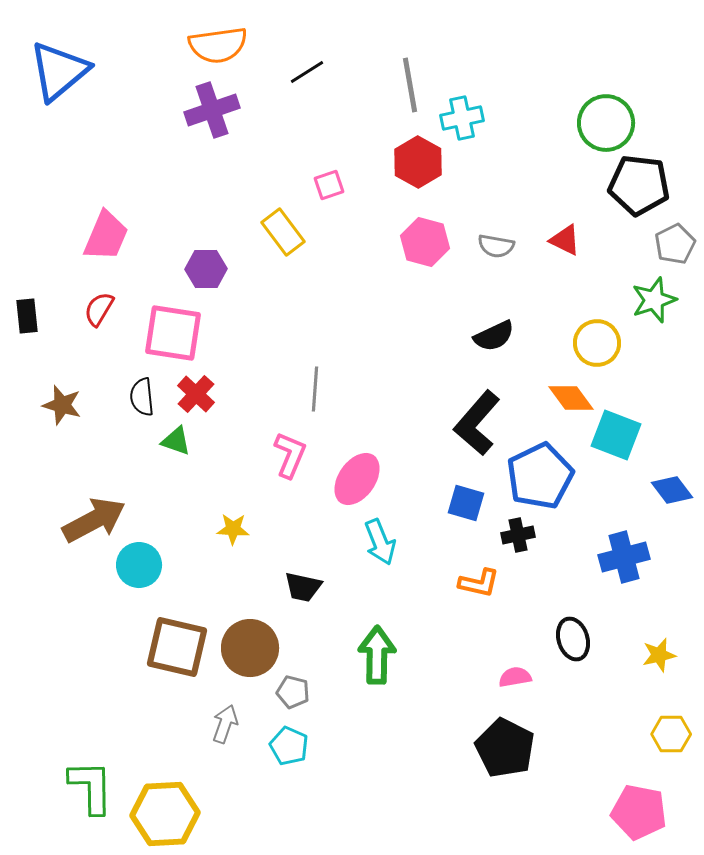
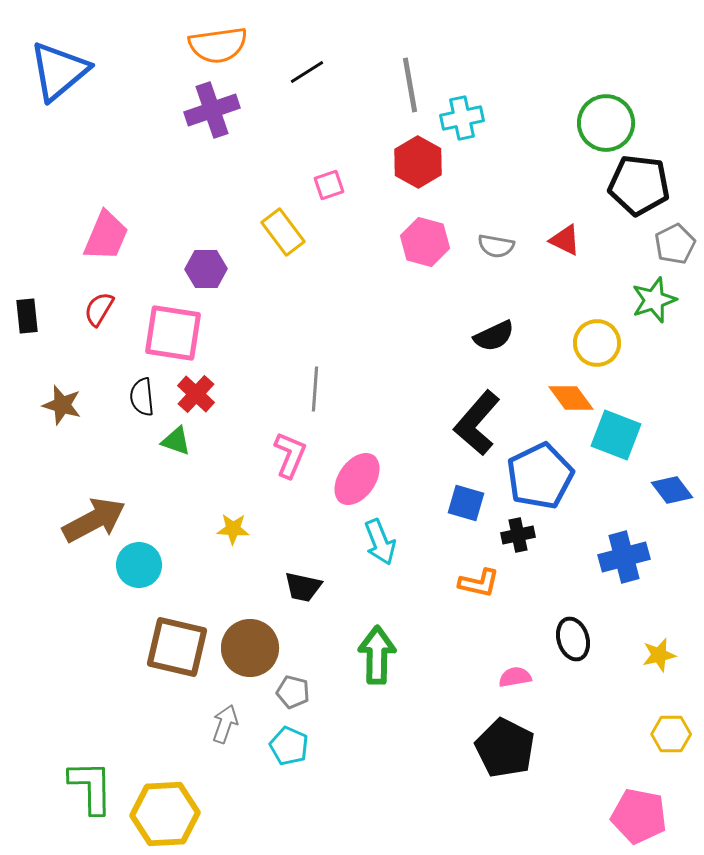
pink pentagon at (639, 812): moved 4 px down
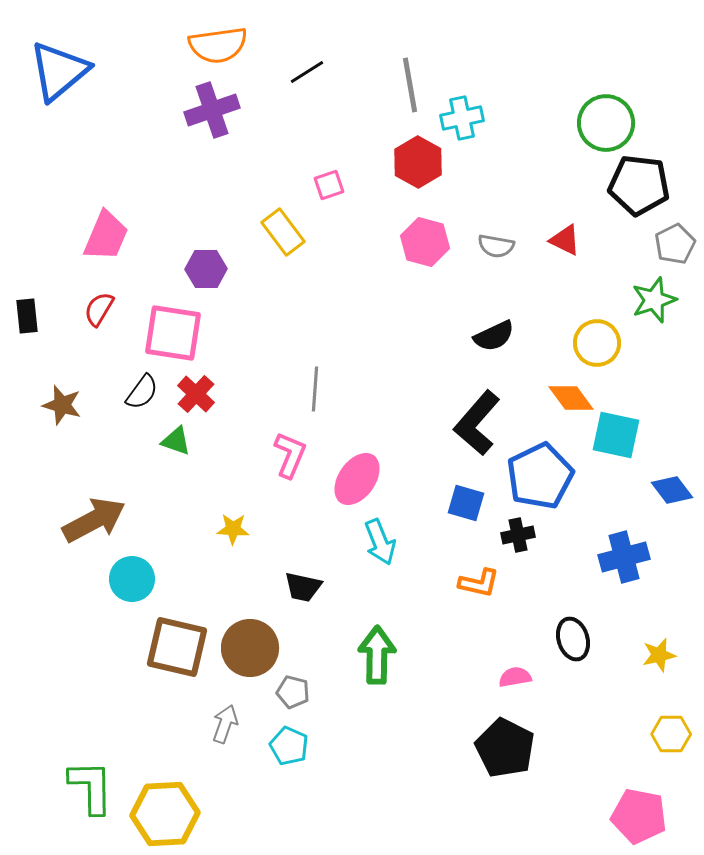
black semicircle at (142, 397): moved 5 px up; rotated 138 degrees counterclockwise
cyan square at (616, 435): rotated 9 degrees counterclockwise
cyan circle at (139, 565): moved 7 px left, 14 px down
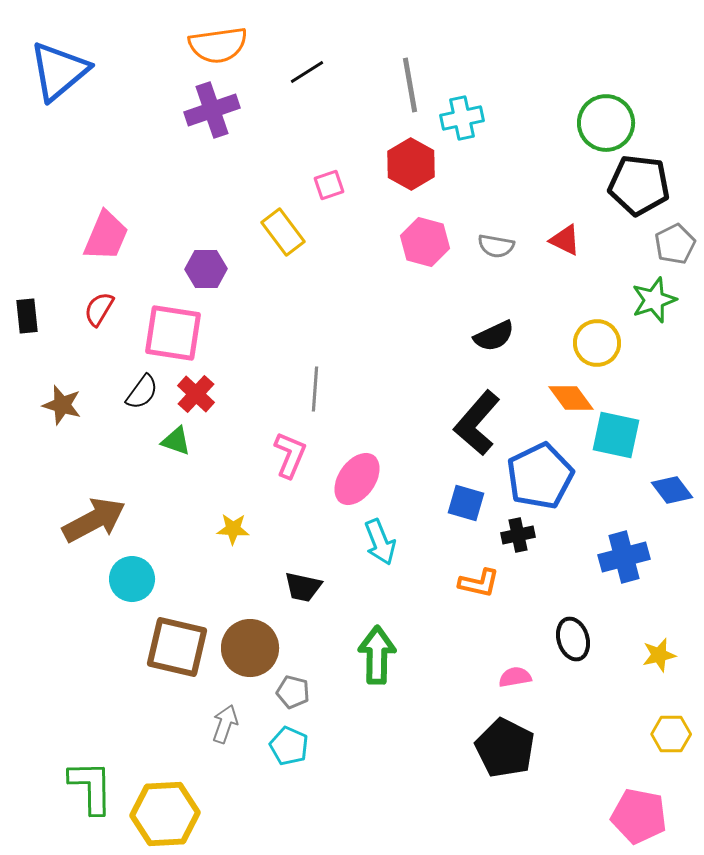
red hexagon at (418, 162): moved 7 px left, 2 px down
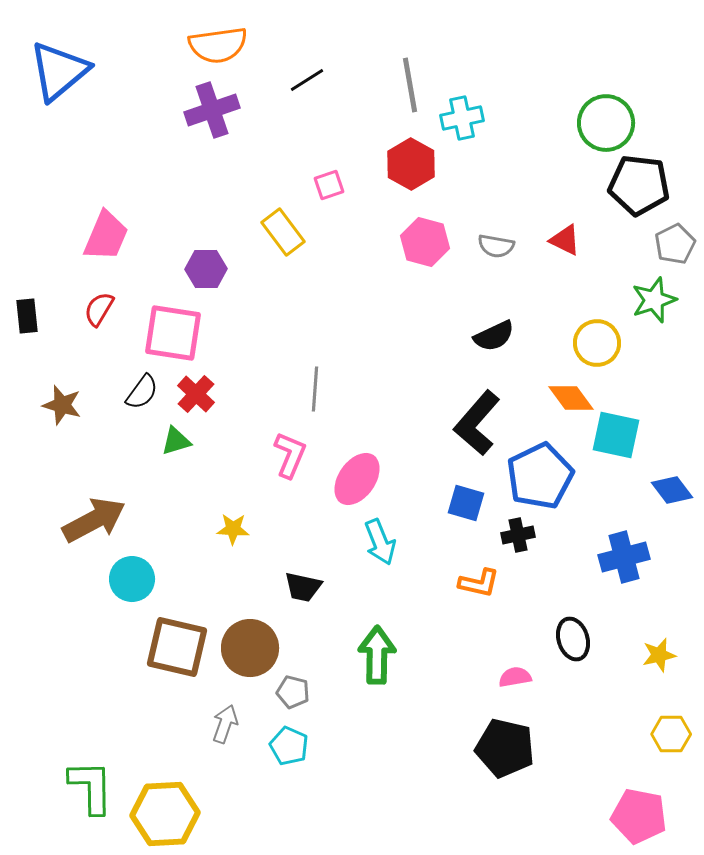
black line at (307, 72): moved 8 px down
green triangle at (176, 441): rotated 36 degrees counterclockwise
black pentagon at (505, 748): rotated 14 degrees counterclockwise
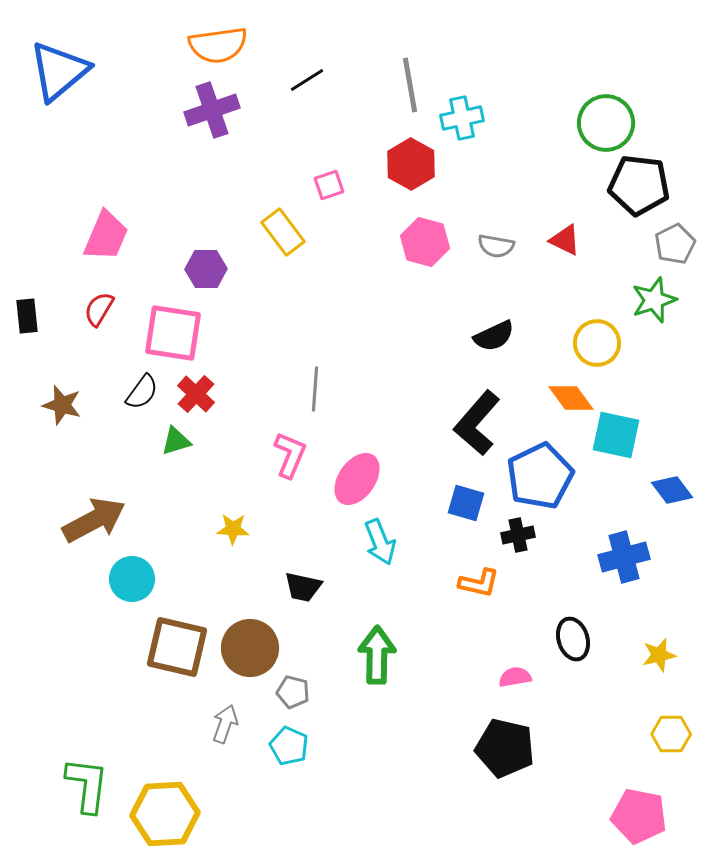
green L-shape at (91, 787): moved 4 px left, 2 px up; rotated 8 degrees clockwise
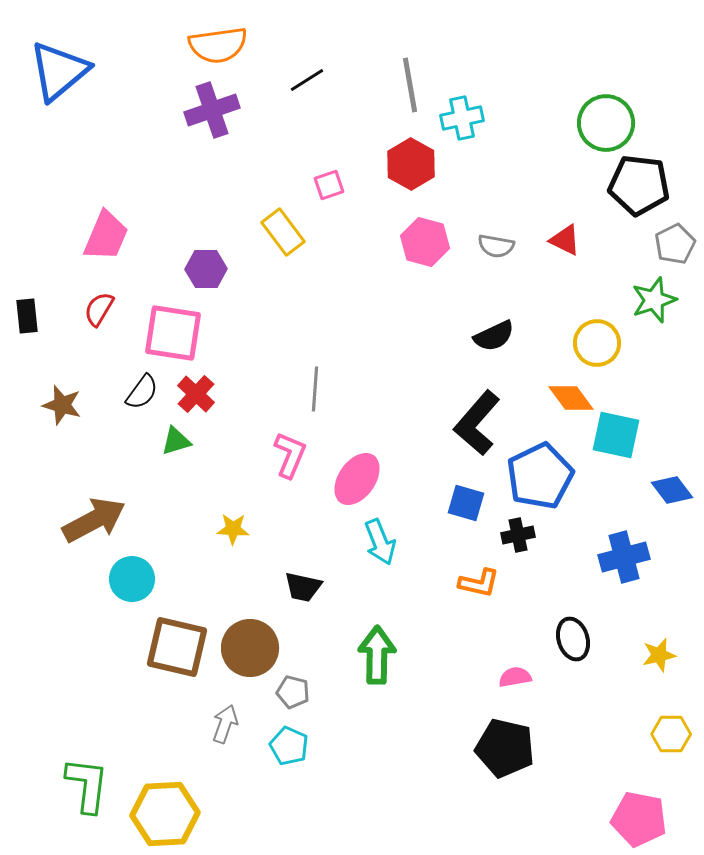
pink pentagon at (639, 816): moved 3 px down
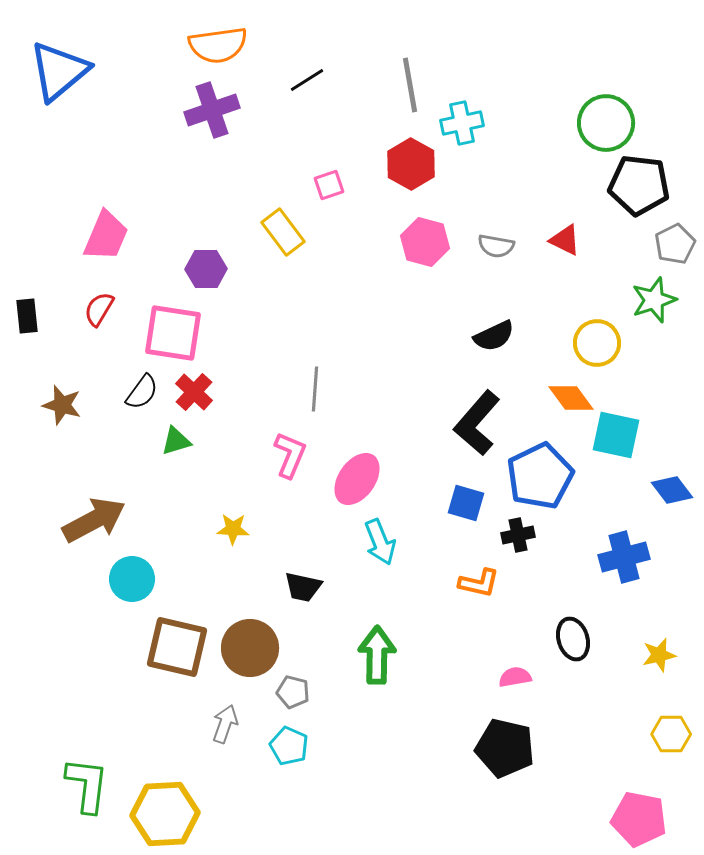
cyan cross at (462, 118): moved 5 px down
red cross at (196, 394): moved 2 px left, 2 px up
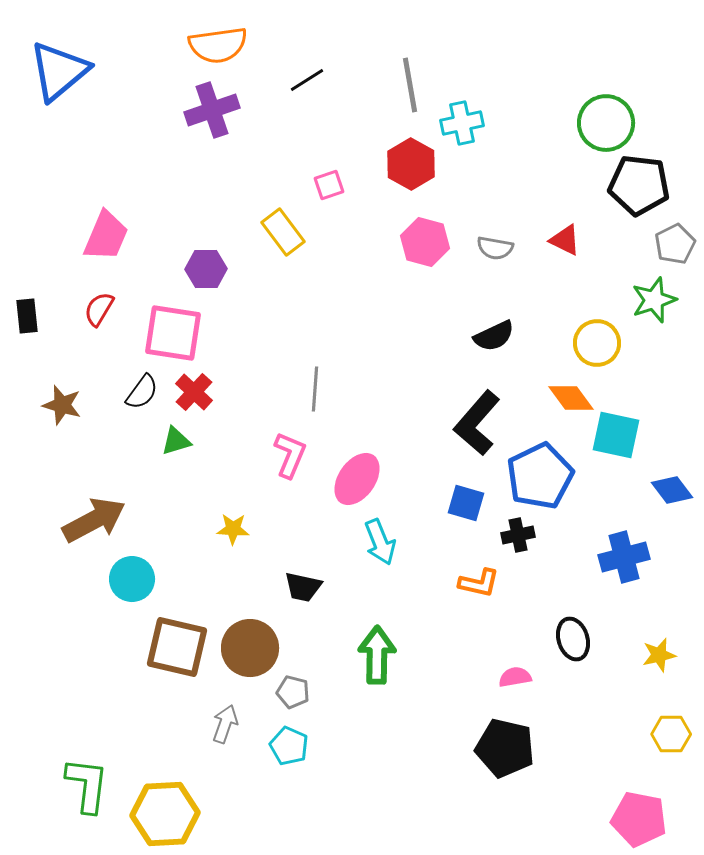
gray semicircle at (496, 246): moved 1 px left, 2 px down
